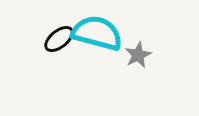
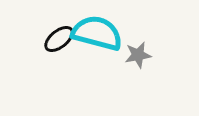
gray star: rotated 16 degrees clockwise
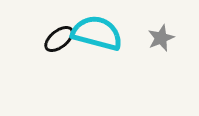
gray star: moved 23 px right, 17 px up; rotated 12 degrees counterclockwise
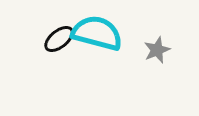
gray star: moved 4 px left, 12 px down
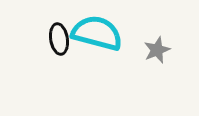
black ellipse: rotated 60 degrees counterclockwise
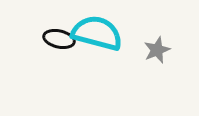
black ellipse: rotated 68 degrees counterclockwise
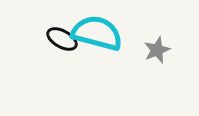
black ellipse: moved 3 px right; rotated 16 degrees clockwise
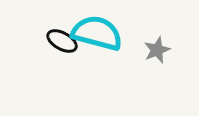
black ellipse: moved 2 px down
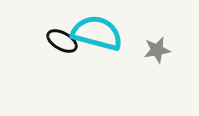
gray star: rotated 12 degrees clockwise
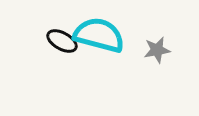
cyan semicircle: moved 2 px right, 2 px down
